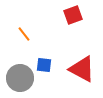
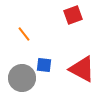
gray circle: moved 2 px right
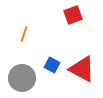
orange line: rotated 56 degrees clockwise
blue square: moved 8 px right; rotated 21 degrees clockwise
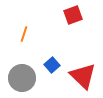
blue square: rotated 21 degrees clockwise
red triangle: moved 1 px right, 7 px down; rotated 16 degrees clockwise
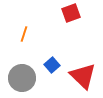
red square: moved 2 px left, 2 px up
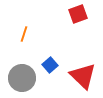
red square: moved 7 px right, 1 px down
blue square: moved 2 px left
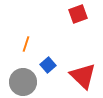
orange line: moved 2 px right, 10 px down
blue square: moved 2 px left
gray circle: moved 1 px right, 4 px down
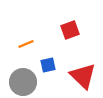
red square: moved 8 px left, 16 px down
orange line: rotated 49 degrees clockwise
blue square: rotated 28 degrees clockwise
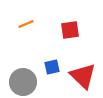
red square: rotated 12 degrees clockwise
orange line: moved 20 px up
blue square: moved 4 px right, 2 px down
